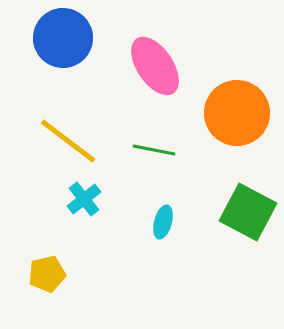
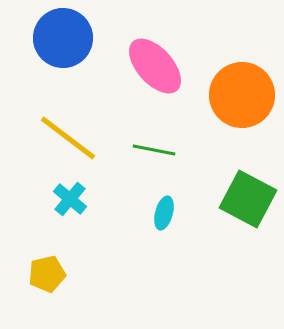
pink ellipse: rotated 8 degrees counterclockwise
orange circle: moved 5 px right, 18 px up
yellow line: moved 3 px up
cyan cross: moved 14 px left; rotated 12 degrees counterclockwise
green square: moved 13 px up
cyan ellipse: moved 1 px right, 9 px up
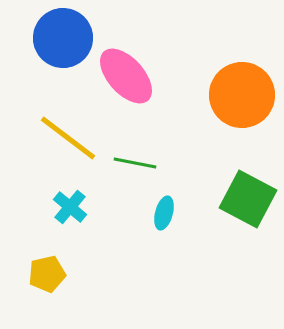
pink ellipse: moved 29 px left, 10 px down
green line: moved 19 px left, 13 px down
cyan cross: moved 8 px down
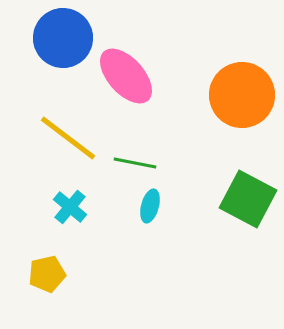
cyan ellipse: moved 14 px left, 7 px up
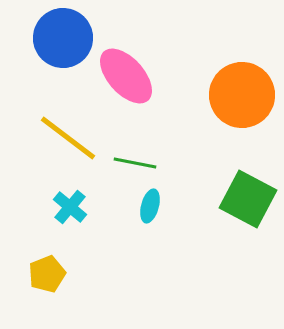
yellow pentagon: rotated 9 degrees counterclockwise
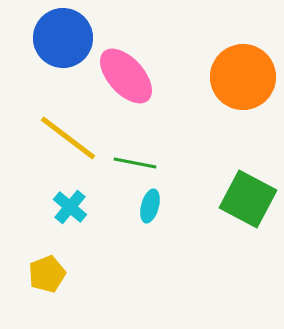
orange circle: moved 1 px right, 18 px up
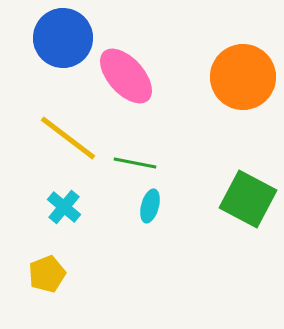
cyan cross: moved 6 px left
